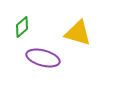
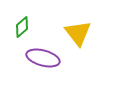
yellow triangle: rotated 36 degrees clockwise
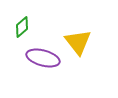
yellow triangle: moved 9 px down
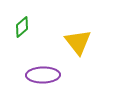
purple ellipse: moved 17 px down; rotated 16 degrees counterclockwise
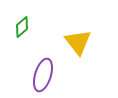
purple ellipse: rotated 72 degrees counterclockwise
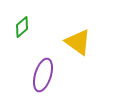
yellow triangle: rotated 16 degrees counterclockwise
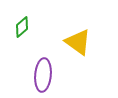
purple ellipse: rotated 12 degrees counterclockwise
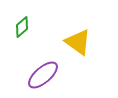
purple ellipse: rotated 44 degrees clockwise
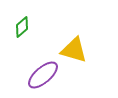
yellow triangle: moved 4 px left, 8 px down; rotated 20 degrees counterclockwise
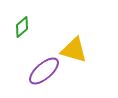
purple ellipse: moved 1 px right, 4 px up
